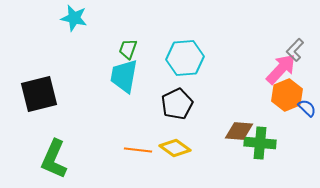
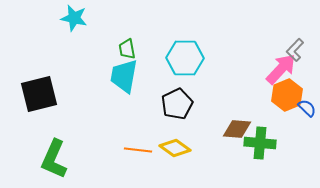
green trapezoid: moved 1 px left; rotated 30 degrees counterclockwise
cyan hexagon: rotated 6 degrees clockwise
brown diamond: moved 2 px left, 2 px up
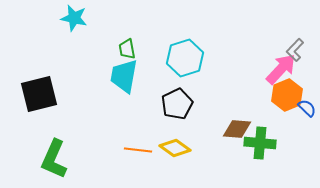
cyan hexagon: rotated 18 degrees counterclockwise
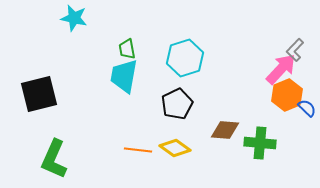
brown diamond: moved 12 px left, 1 px down
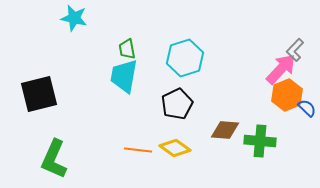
green cross: moved 2 px up
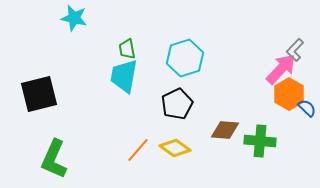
orange hexagon: moved 2 px right, 1 px up; rotated 8 degrees counterclockwise
orange line: rotated 56 degrees counterclockwise
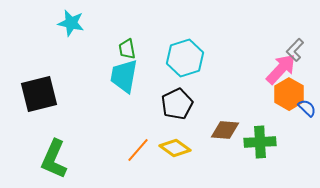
cyan star: moved 3 px left, 5 px down
green cross: moved 1 px down; rotated 8 degrees counterclockwise
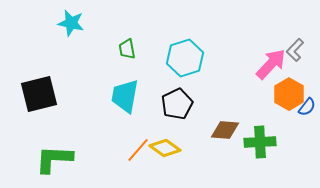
pink arrow: moved 10 px left, 5 px up
cyan trapezoid: moved 1 px right, 20 px down
blue semicircle: moved 1 px up; rotated 84 degrees clockwise
yellow diamond: moved 10 px left
green L-shape: rotated 69 degrees clockwise
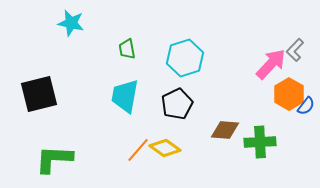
blue semicircle: moved 1 px left, 1 px up
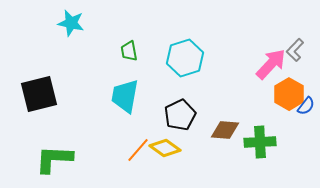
green trapezoid: moved 2 px right, 2 px down
black pentagon: moved 3 px right, 11 px down
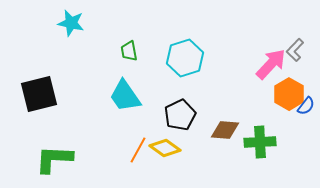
cyan trapezoid: rotated 45 degrees counterclockwise
orange line: rotated 12 degrees counterclockwise
